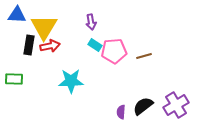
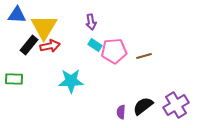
black rectangle: rotated 30 degrees clockwise
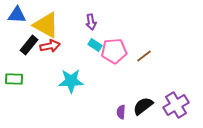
yellow triangle: moved 2 px right, 2 px up; rotated 32 degrees counterclockwise
brown line: rotated 21 degrees counterclockwise
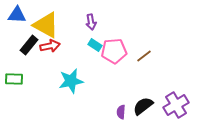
cyan star: rotated 10 degrees counterclockwise
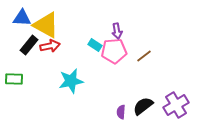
blue triangle: moved 5 px right, 3 px down
purple arrow: moved 26 px right, 9 px down
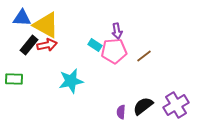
red arrow: moved 3 px left, 1 px up
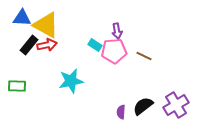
brown line: rotated 63 degrees clockwise
green rectangle: moved 3 px right, 7 px down
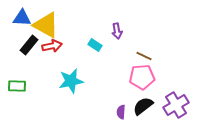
red arrow: moved 5 px right, 1 px down
pink pentagon: moved 28 px right, 26 px down
